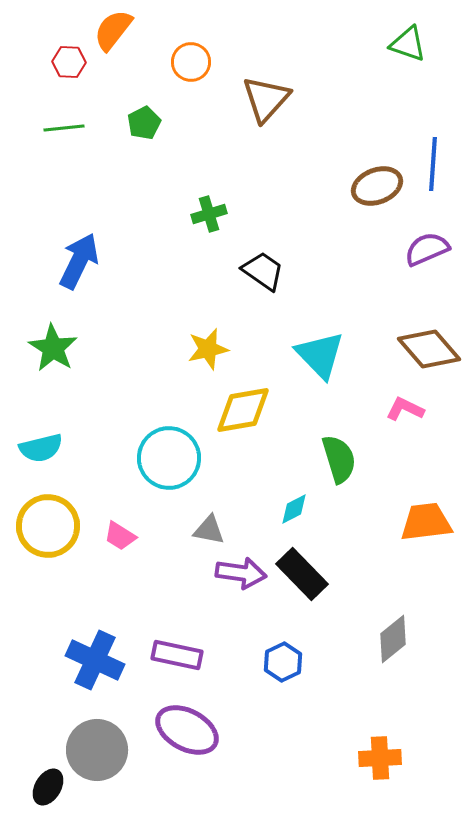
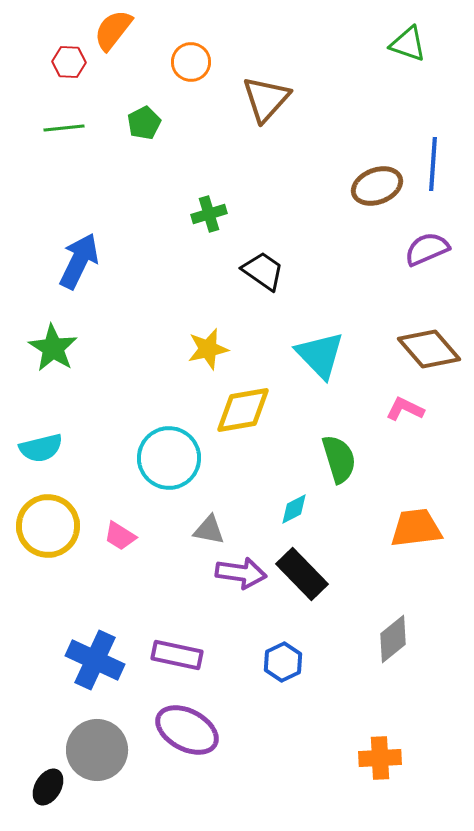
orange trapezoid: moved 10 px left, 6 px down
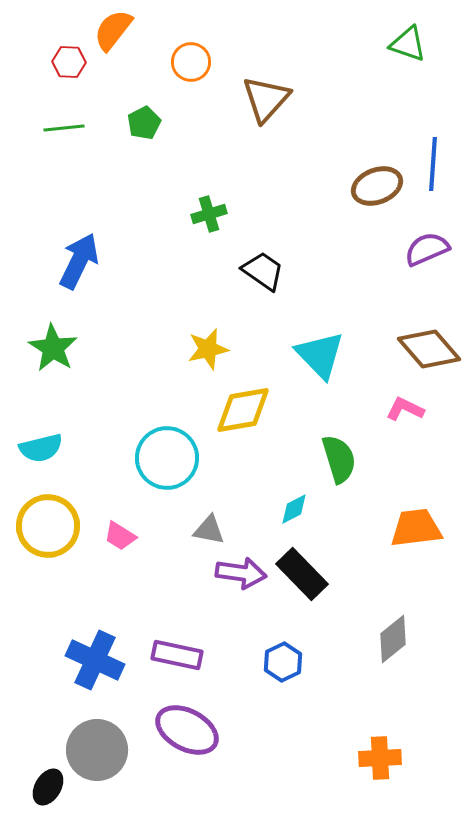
cyan circle: moved 2 px left
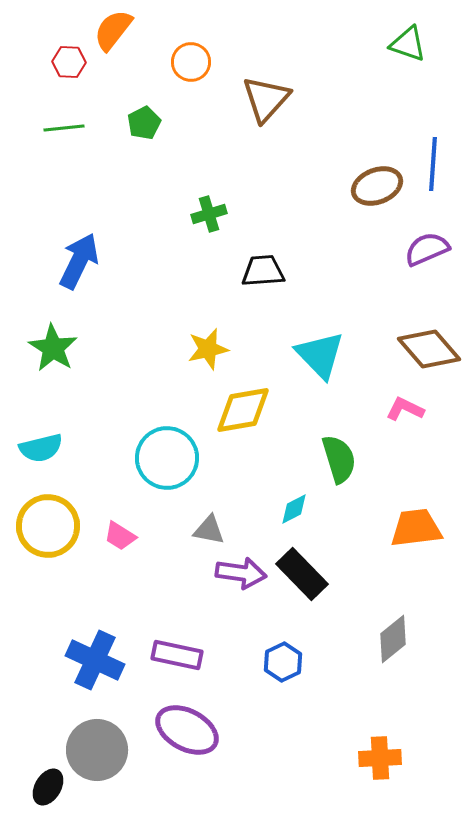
black trapezoid: rotated 39 degrees counterclockwise
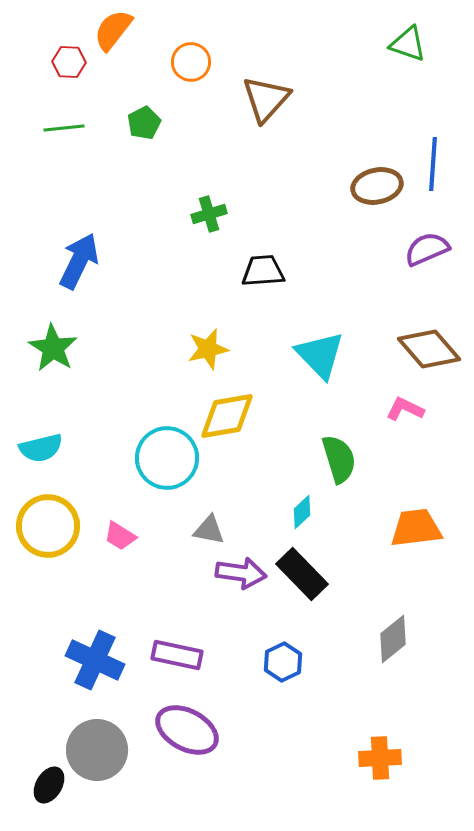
brown ellipse: rotated 9 degrees clockwise
yellow diamond: moved 16 px left, 6 px down
cyan diamond: moved 8 px right, 3 px down; rotated 16 degrees counterclockwise
black ellipse: moved 1 px right, 2 px up
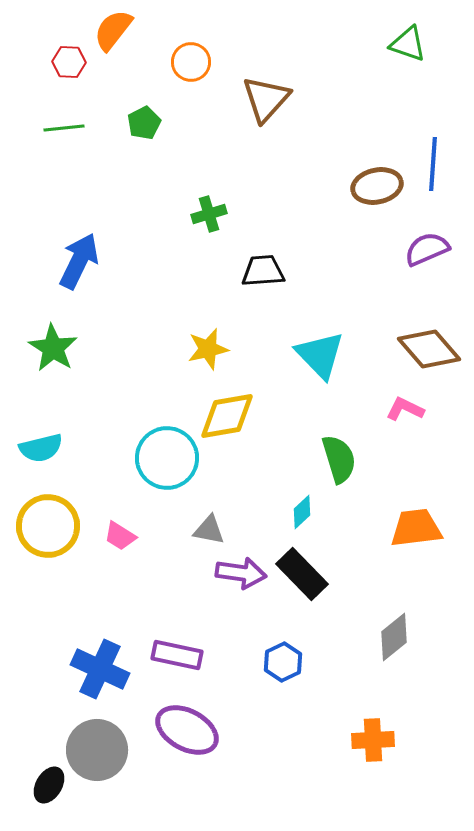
gray diamond: moved 1 px right, 2 px up
blue cross: moved 5 px right, 9 px down
orange cross: moved 7 px left, 18 px up
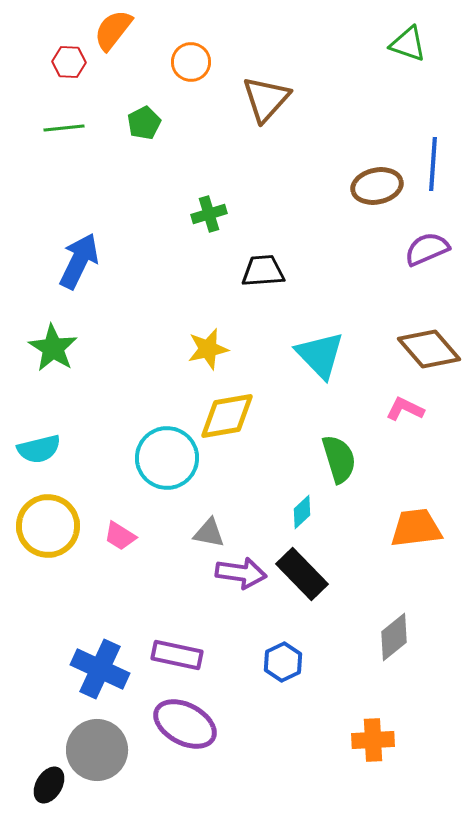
cyan semicircle: moved 2 px left, 1 px down
gray triangle: moved 3 px down
purple ellipse: moved 2 px left, 6 px up
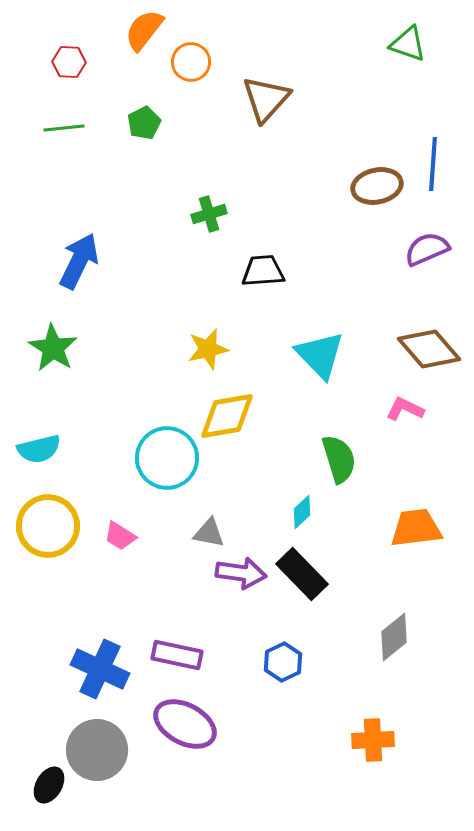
orange semicircle: moved 31 px right
